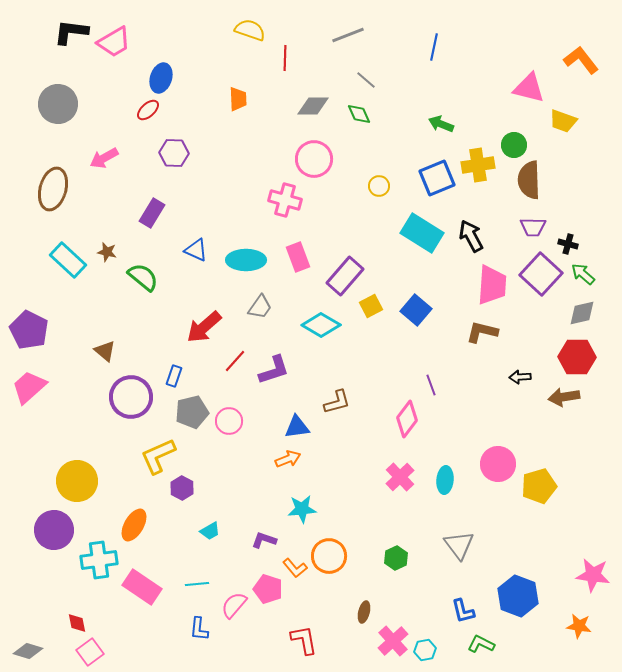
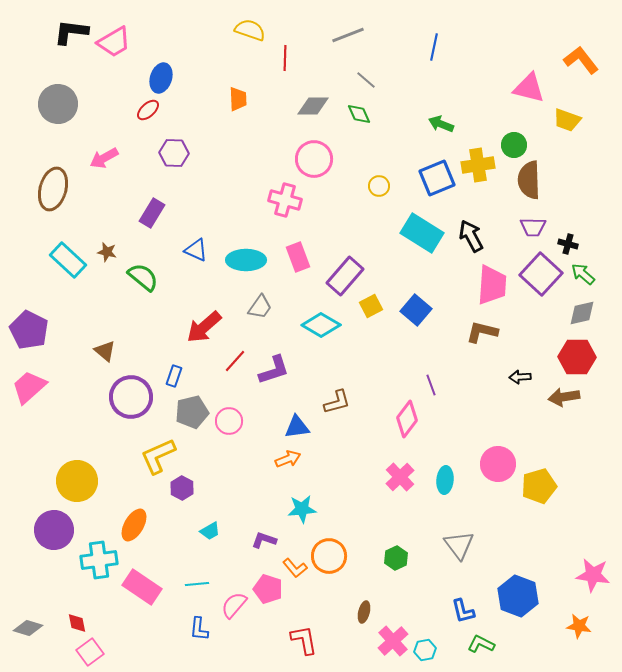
yellow trapezoid at (563, 121): moved 4 px right, 1 px up
gray diamond at (28, 651): moved 23 px up
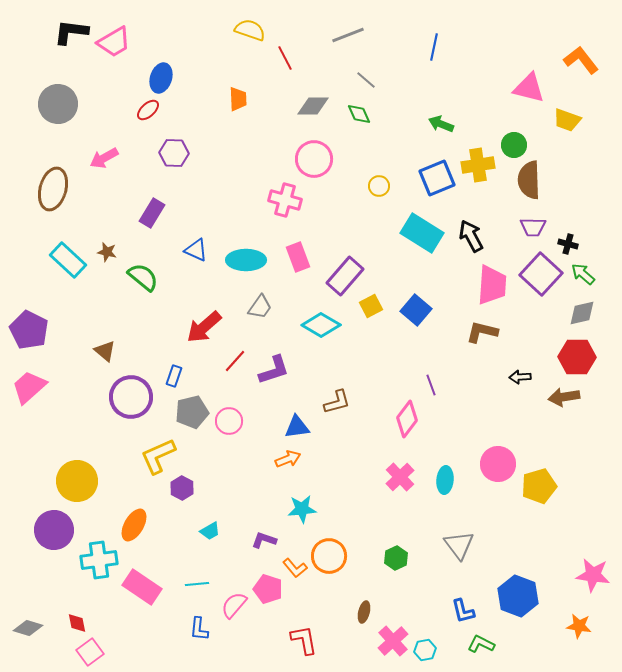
red line at (285, 58): rotated 30 degrees counterclockwise
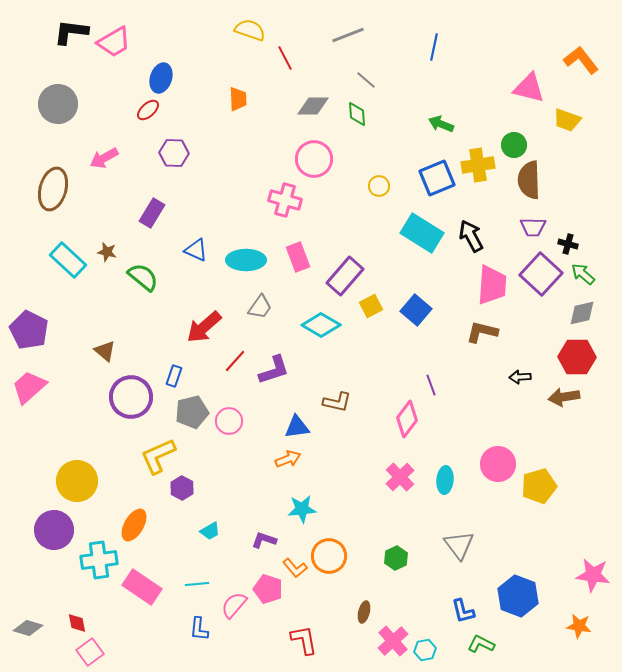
green diamond at (359, 114): moved 2 px left; rotated 20 degrees clockwise
brown L-shape at (337, 402): rotated 28 degrees clockwise
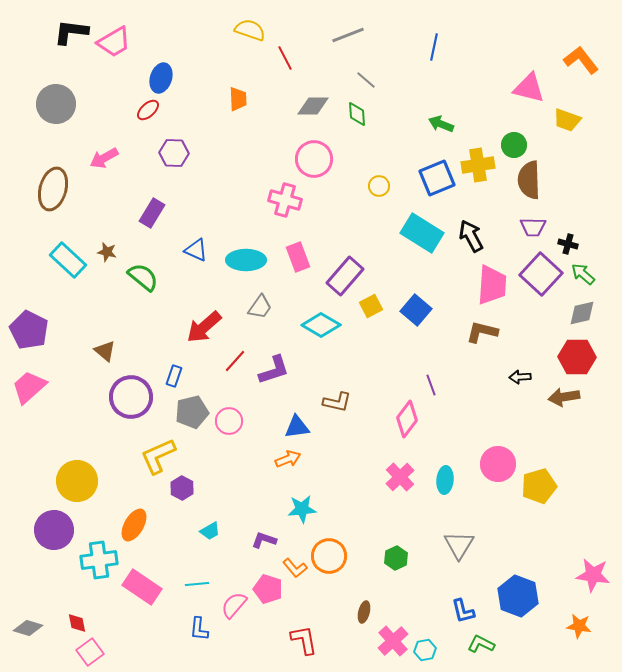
gray circle at (58, 104): moved 2 px left
gray triangle at (459, 545): rotated 8 degrees clockwise
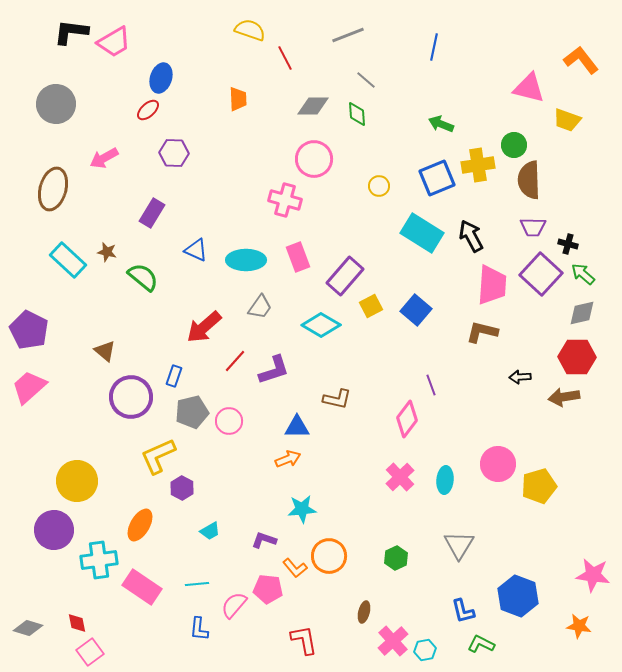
brown L-shape at (337, 402): moved 3 px up
blue triangle at (297, 427): rotated 8 degrees clockwise
orange ellipse at (134, 525): moved 6 px right
pink pentagon at (268, 589): rotated 12 degrees counterclockwise
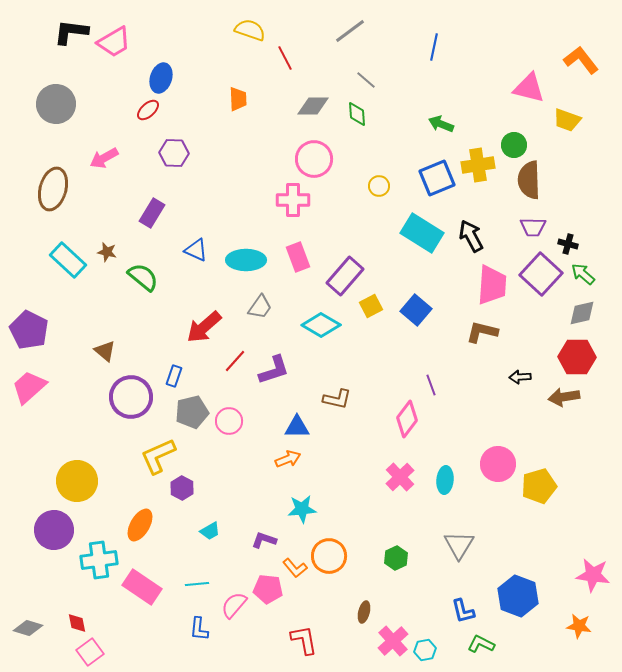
gray line at (348, 35): moved 2 px right, 4 px up; rotated 16 degrees counterclockwise
pink cross at (285, 200): moved 8 px right; rotated 16 degrees counterclockwise
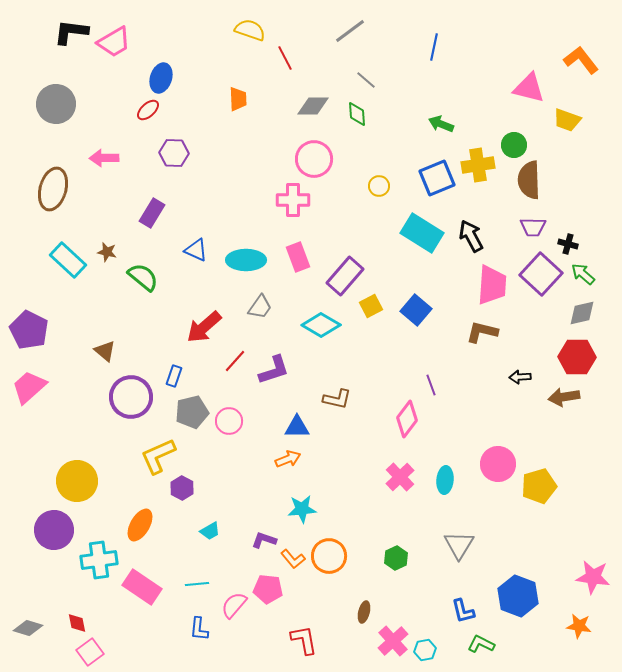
pink arrow at (104, 158): rotated 28 degrees clockwise
orange L-shape at (295, 568): moved 2 px left, 9 px up
pink star at (593, 575): moved 2 px down
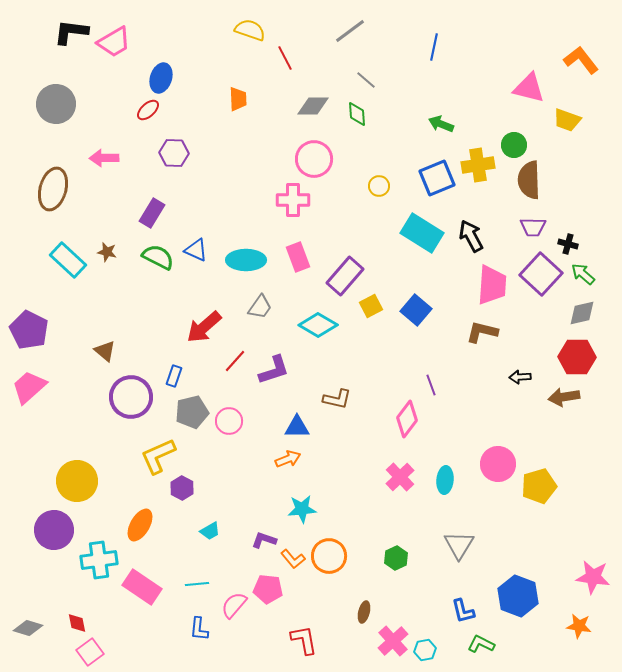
green semicircle at (143, 277): moved 15 px right, 20 px up; rotated 12 degrees counterclockwise
cyan diamond at (321, 325): moved 3 px left
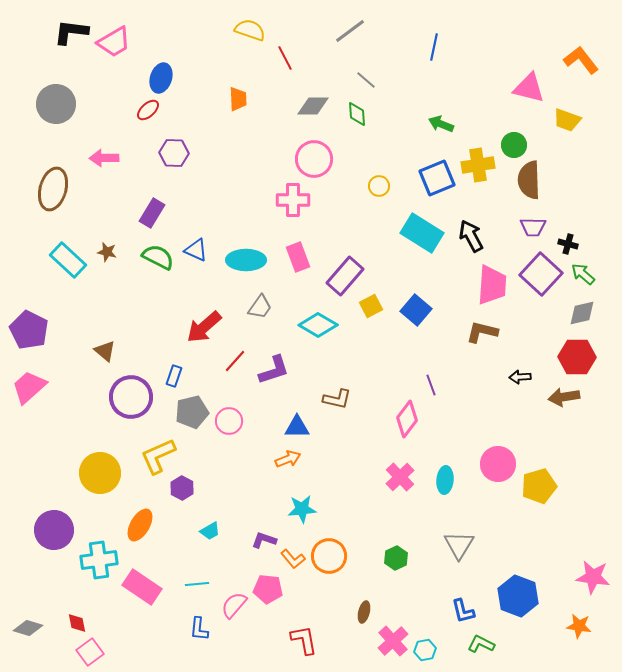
yellow circle at (77, 481): moved 23 px right, 8 px up
